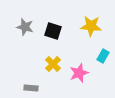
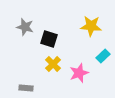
black square: moved 4 px left, 8 px down
cyan rectangle: rotated 16 degrees clockwise
gray rectangle: moved 5 px left
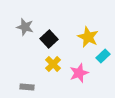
yellow star: moved 3 px left, 11 px down; rotated 20 degrees clockwise
black square: rotated 30 degrees clockwise
gray rectangle: moved 1 px right, 1 px up
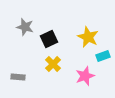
black square: rotated 18 degrees clockwise
cyan rectangle: rotated 24 degrees clockwise
pink star: moved 6 px right, 3 px down
gray rectangle: moved 9 px left, 10 px up
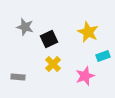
yellow star: moved 5 px up
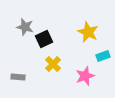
black square: moved 5 px left
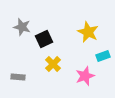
gray star: moved 3 px left
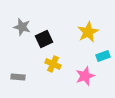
yellow star: rotated 20 degrees clockwise
yellow cross: rotated 21 degrees counterclockwise
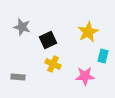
black square: moved 4 px right, 1 px down
cyan rectangle: rotated 56 degrees counterclockwise
pink star: rotated 18 degrees clockwise
